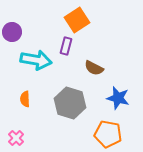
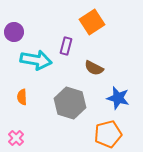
orange square: moved 15 px right, 2 px down
purple circle: moved 2 px right
orange semicircle: moved 3 px left, 2 px up
orange pentagon: rotated 24 degrees counterclockwise
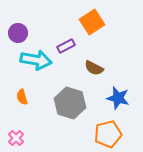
purple circle: moved 4 px right, 1 px down
purple rectangle: rotated 48 degrees clockwise
orange semicircle: rotated 14 degrees counterclockwise
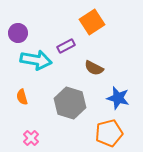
orange pentagon: moved 1 px right, 1 px up
pink cross: moved 15 px right
